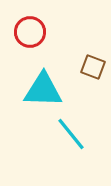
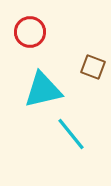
cyan triangle: rotated 15 degrees counterclockwise
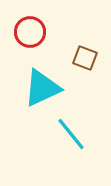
brown square: moved 8 px left, 9 px up
cyan triangle: moved 1 px left, 2 px up; rotated 12 degrees counterclockwise
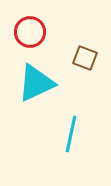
cyan triangle: moved 6 px left, 5 px up
cyan line: rotated 51 degrees clockwise
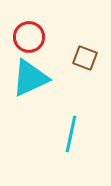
red circle: moved 1 px left, 5 px down
cyan triangle: moved 6 px left, 5 px up
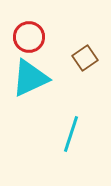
brown square: rotated 35 degrees clockwise
cyan line: rotated 6 degrees clockwise
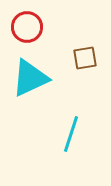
red circle: moved 2 px left, 10 px up
brown square: rotated 25 degrees clockwise
